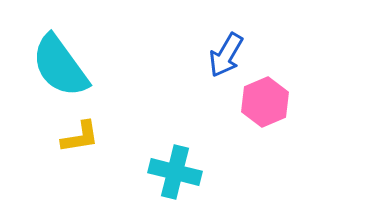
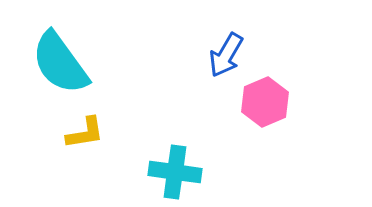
cyan semicircle: moved 3 px up
yellow L-shape: moved 5 px right, 4 px up
cyan cross: rotated 6 degrees counterclockwise
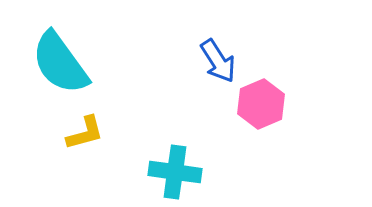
blue arrow: moved 8 px left, 6 px down; rotated 63 degrees counterclockwise
pink hexagon: moved 4 px left, 2 px down
yellow L-shape: rotated 6 degrees counterclockwise
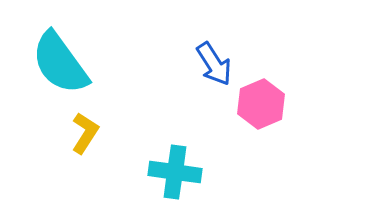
blue arrow: moved 4 px left, 3 px down
yellow L-shape: rotated 42 degrees counterclockwise
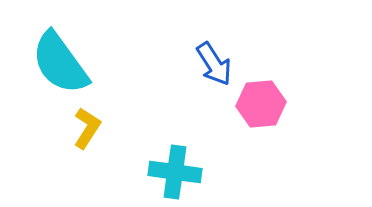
pink hexagon: rotated 18 degrees clockwise
yellow L-shape: moved 2 px right, 5 px up
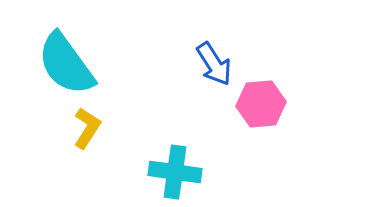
cyan semicircle: moved 6 px right, 1 px down
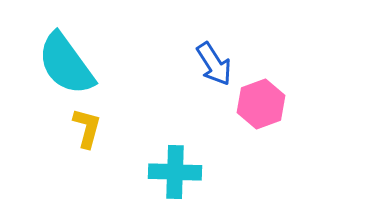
pink hexagon: rotated 15 degrees counterclockwise
yellow L-shape: rotated 18 degrees counterclockwise
cyan cross: rotated 6 degrees counterclockwise
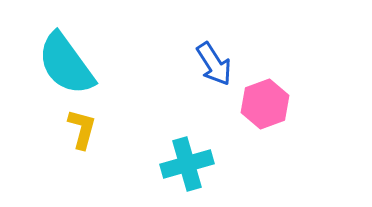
pink hexagon: moved 4 px right
yellow L-shape: moved 5 px left, 1 px down
cyan cross: moved 12 px right, 8 px up; rotated 18 degrees counterclockwise
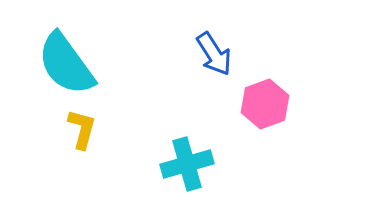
blue arrow: moved 10 px up
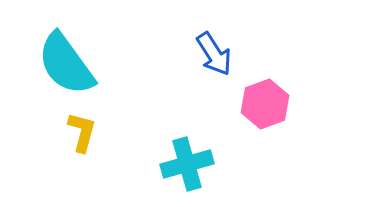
yellow L-shape: moved 3 px down
